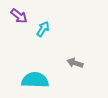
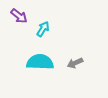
gray arrow: rotated 42 degrees counterclockwise
cyan semicircle: moved 5 px right, 18 px up
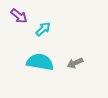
cyan arrow: rotated 14 degrees clockwise
cyan semicircle: rotated 8 degrees clockwise
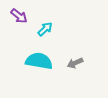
cyan arrow: moved 2 px right
cyan semicircle: moved 1 px left, 1 px up
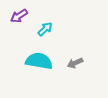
purple arrow: rotated 108 degrees clockwise
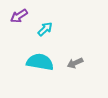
cyan semicircle: moved 1 px right, 1 px down
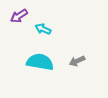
cyan arrow: moved 2 px left; rotated 112 degrees counterclockwise
gray arrow: moved 2 px right, 2 px up
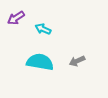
purple arrow: moved 3 px left, 2 px down
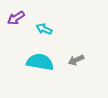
cyan arrow: moved 1 px right
gray arrow: moved 1 px left, 1 px up
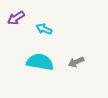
gray arrow: moved 2 px down
